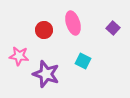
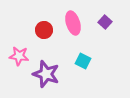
purple square: moved 8 px left, 6 px up
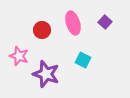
red circle: moved 2 px left
pink star: rotated 12 degrees clockwise
cyan square: moved 1 px up
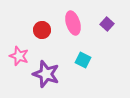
purple square: moved 2 px right, 2 px down
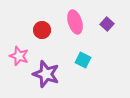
pink ellipse: moved 2 px right, 1 px up
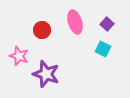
cyan square: moved 20 px right, 11 px up
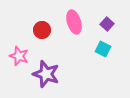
pink ellipse: moved 1 px left
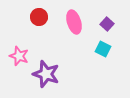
red circle: moved 3 px left, 13 px up
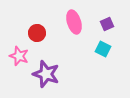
red circle: moved 2 px left, 16 px down
purple square: rotated 24 degrees clockwise
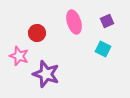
purple square: moved 3 px up
